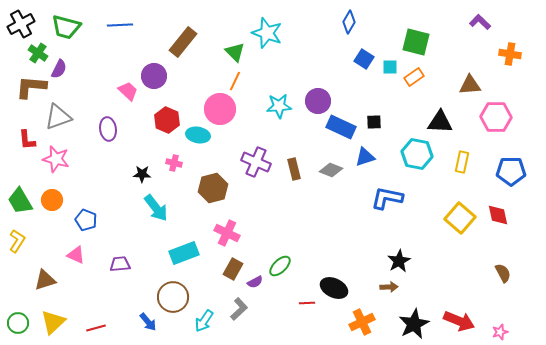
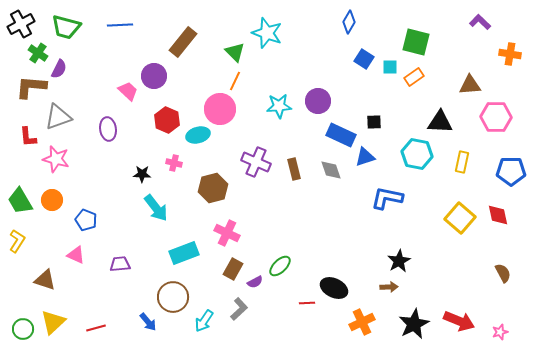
blue rectangle at (341, 127): moved 8 px down
cyan ellipse at (198, 135): rotated 25 degrees counterclockwise
red L-shape at (27, 140): moved 1 px right, 3 px up
gray diamond at (331, 170): rotated 50 degrees clockwise
brown triangle at (45, 280): rotated 35 degrees clockwise
green circle at (18, 323): moved 5 px right, 6 px down
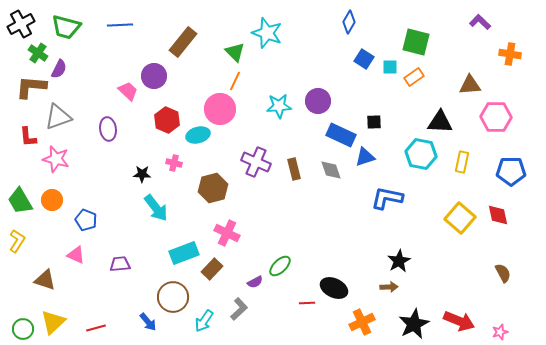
cyan hexagon at (417, 154): moved 4 px right
brown rectangle at (233, 269): moved 21 px left; rotated 15 degrees clockwise
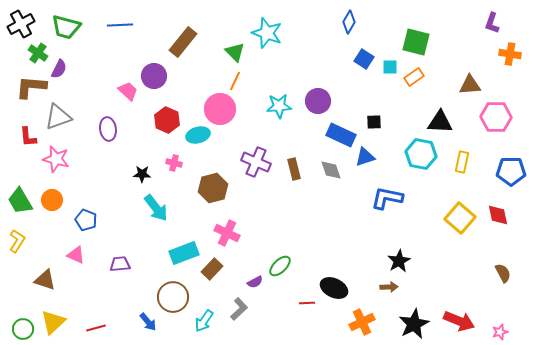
purple L-shape at (480, 22): moved 12 px right, 1 px down; rotated 115 degrees counterclockwise
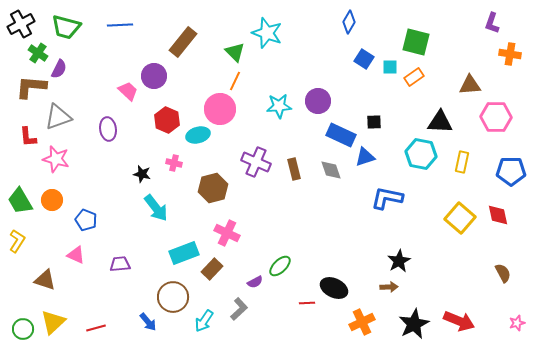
black star at (142, 174): rotated 12 degrees clockwise
pink star at (500, 332): moved 17 px right, 9 px up
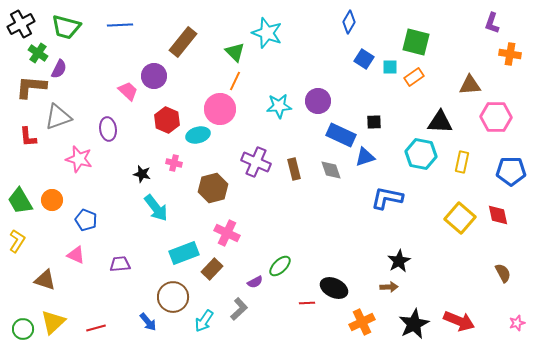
pink star at (56, 159): moved 23 px right
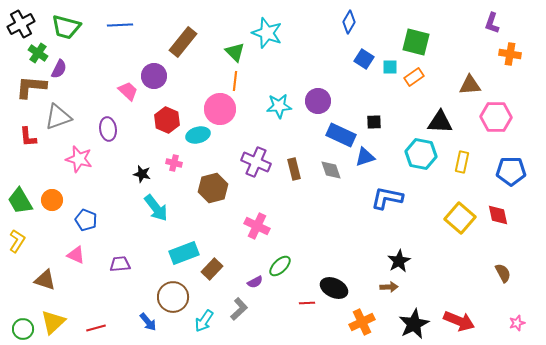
orange line at (235, 81): rotated 18 degrees counterclockwise
pink cross at (227, 233): moved 30 px right, 7 px up
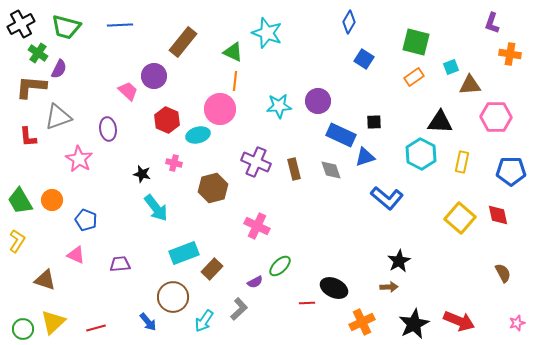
green triangle at (235, 52): moved 2 px left; rotated 20 degrees counterclockwise
cyan square at (390, 67): moved 61 px right; rotated 21 degrees counterclockwise
cyan hexagon at (421, 154): rotated 16 degrees clockwise
pink star at (79, 159): rotated 16 degrees clockwise
blue L-shape at (387, 198): rotated 152 degrees counterclockwise
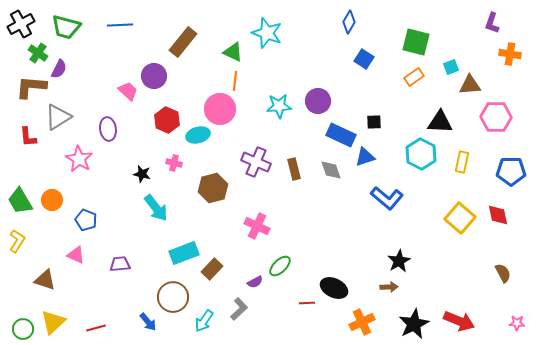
gray triangle at (58, 117): rotated 12 degrees counterclockwise
pink star at (517, 323): rotated 21 degrees clockwise
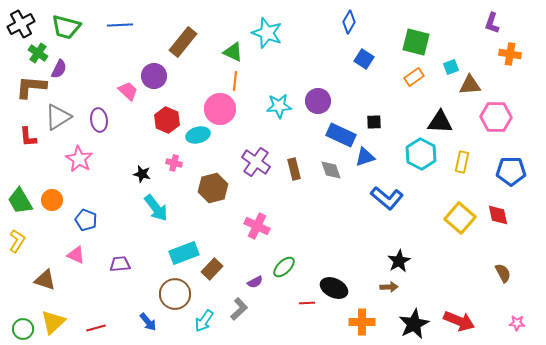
purple ellipse at (108, 129): moved 9 px left, 9 px up
purple cross at (256, 162): rotated 12 degrees clockwise
green ellipse at (280, 266): moved 4 px right, 1 px down
brown circle at (173, 297): moved 2 px right, 3 px up
orange cross at (362, 322): rotated 25 degrees clockwise
